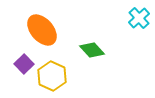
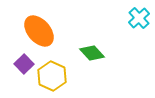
orange ellipse: moved 3 px left, 1 px down
green diamond: moved 3 px down
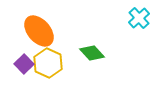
yellow hexagon: moved 4 px left, 13 px up
